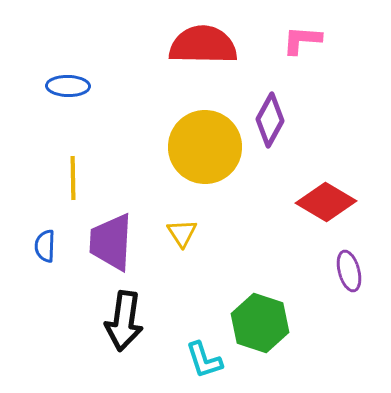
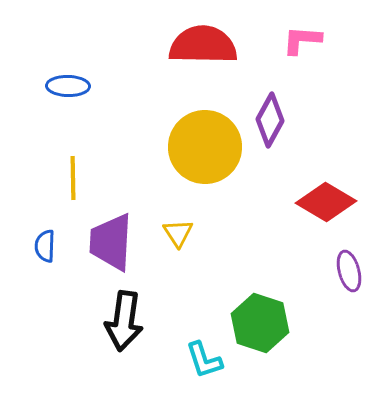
yellow triangle: moved 4 px left
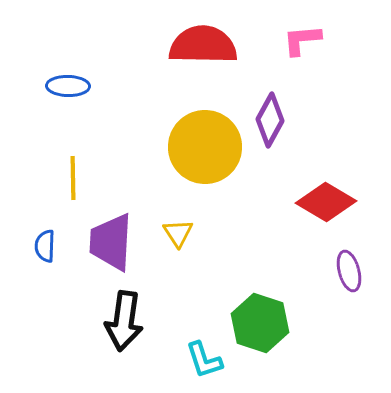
pink L-shape: rotated 9 degrees counterclockwise
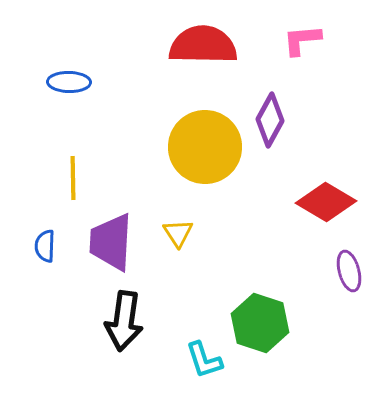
blue ellipse: moved 1 px right, 4 px up
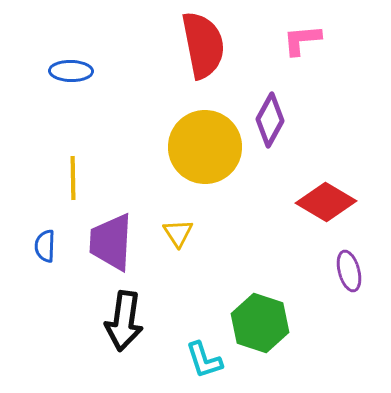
red semicircle: rotated 78 degrees clockwise
blue ellipse: moved 2 px right, 11 px up
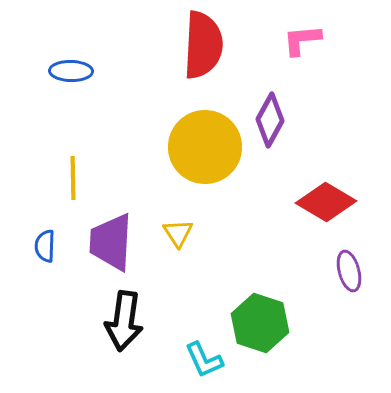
red semicircle: rotated 14 degrees clockwise
cyan L-shape: rotated 6 degrees counterclockwise
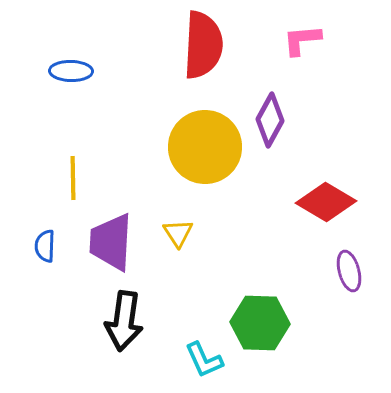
green hexagon: rotated 16 degrees counterclockwise
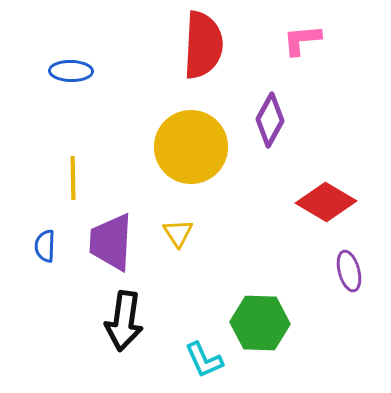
yellow circle: moved 14 px left
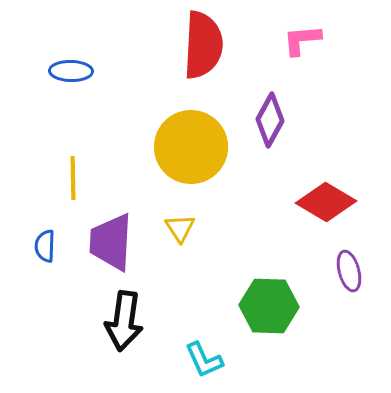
yellow triangle: moved 2 px right, 5 px up
green hexagon: moved 9 px right, 17 px up
